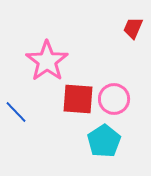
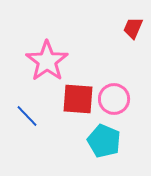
blue line: moved 11 px right, 4 px down
cyan pentagon: rotated 16 degrees counterclockwise
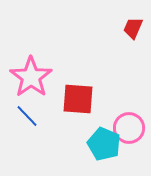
pink star: moved 16 px left, 16 px down
pink circle: moved 15 px right, 29 px down
cyan pentagon: moved 3 px down
